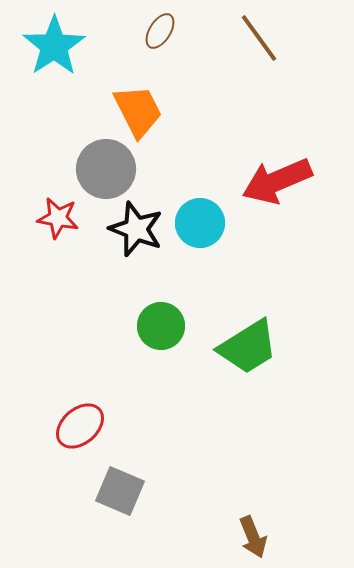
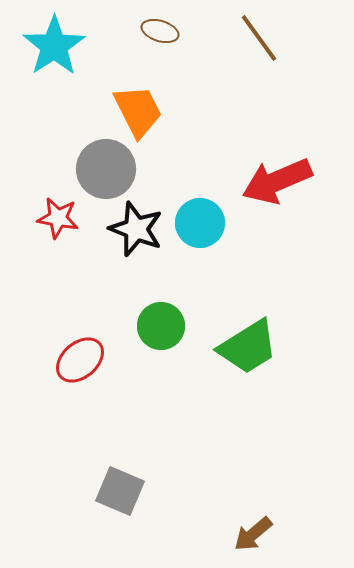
brown ellipse: rotated 75 degrees clockwise
red ellipse: moved 66 px up
brown arrow: moved 3 px up; rotated 72 degrees clockwise
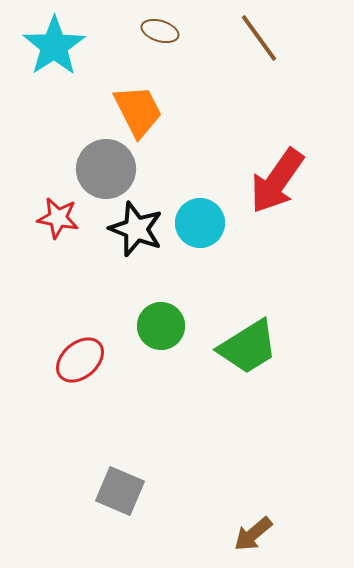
red arrow: rotated 32 degrees counterclockwise
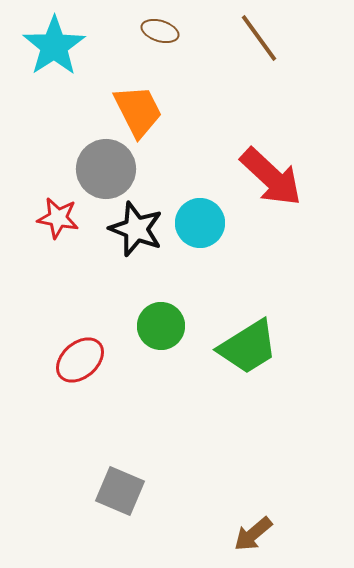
red arrow: moved 6 px left, 4 px up; rotated 82 degrees counterclockwise
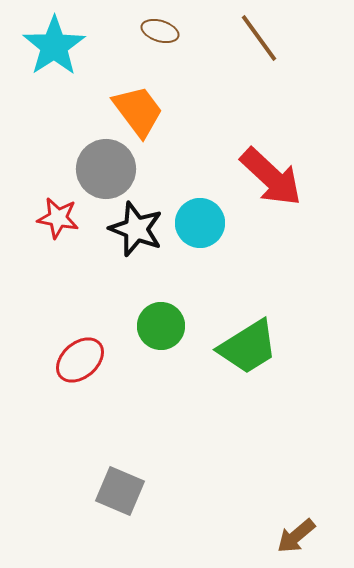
orange trapezoid: rotated 10 degrees counterclockwise
brown arrow: moved 43 px right, 2 px down
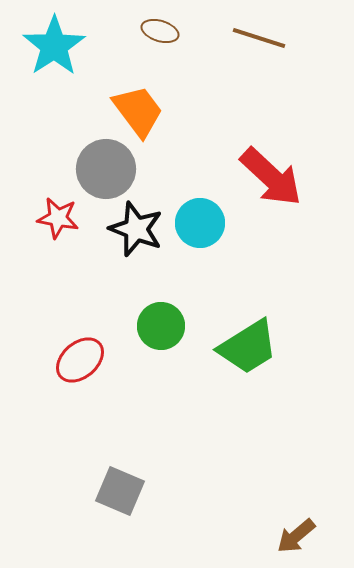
brown line: rotated 36 degrees counterclockwise
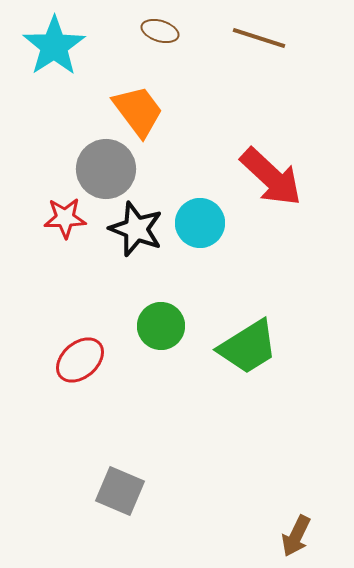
red star: moved 7 px right; rotated 12 degrees counterclockwise
brown arrow: rotated 24 degrees counterclockwise
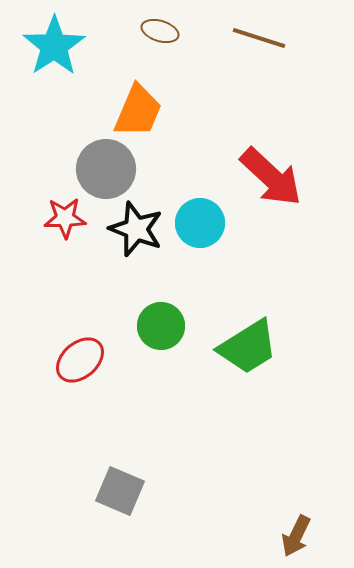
orange trapezoid: rotated 60 degrees clockwise
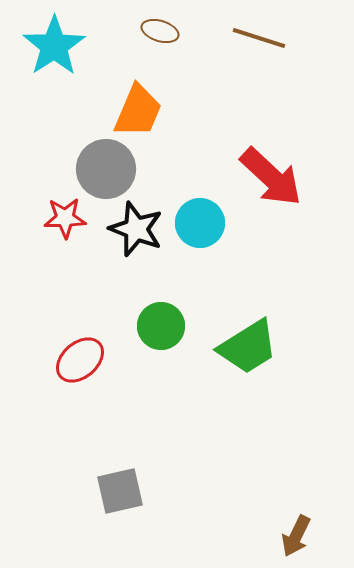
gray square: rotated 36 degrees counterclockwise
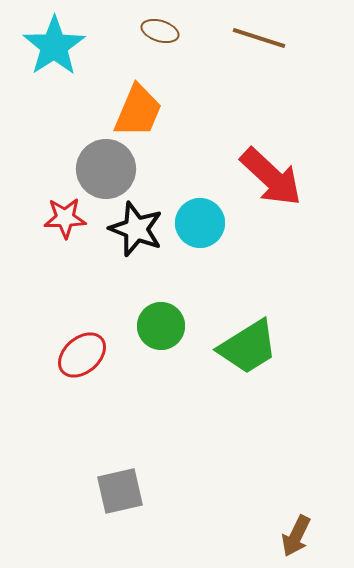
red ellipse: moved 2 px right, 5 px up
